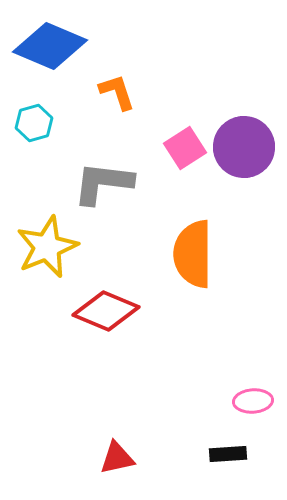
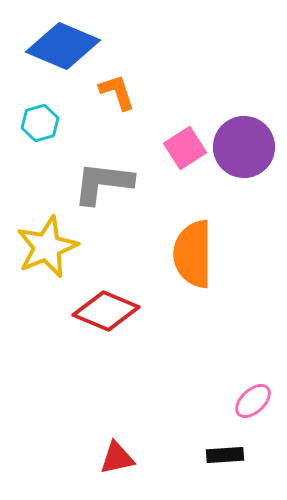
blue diamond: moved 13 px right
cyan hexagon: moved 6 px right
pink ellipse: rotated 39 degrees counterclockwise
black rectangle: moved 3 px left, 1 px down
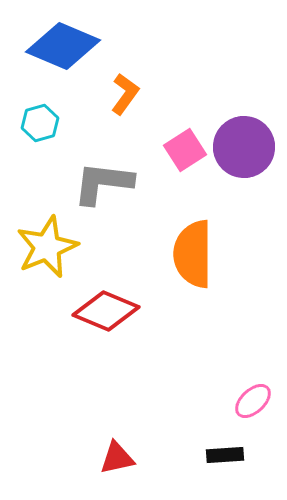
orange L-shape: moved 8 px right, 2 px down; rotated 54 degrees clockwise
pink square: moved 2 px down
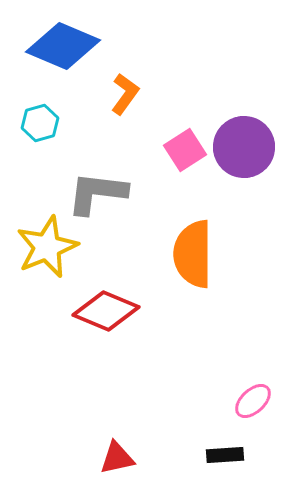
gray L-shape: moved 6 px left, 10 px down
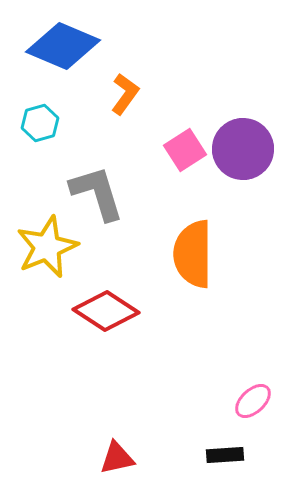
purple circle: moved 1 px left, 2 px down
gray L-shape: rotated 66 degrees clockwise
red diamond: rotated 10 degrees clockwise
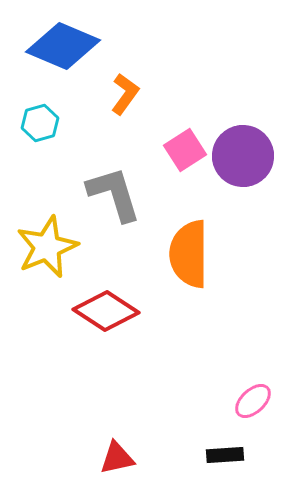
purple circle: moved 7 px down
gray L-shape: moved 17 px right, 1 px down
orange semicircle: moved 4 px left
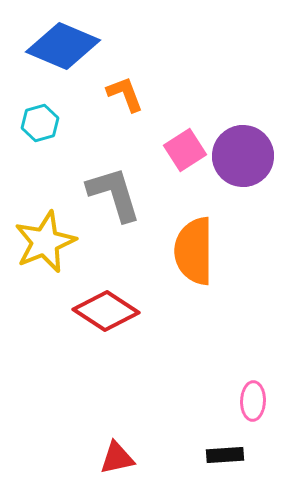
orange L-shape: rotated 57 degrees counterclockwise
yellow star: moved 2 px left, 5 px up
orange semicircle: moved 5 px right, 3 px up
pink ellipse: rotated 45 degrees counterclockwise
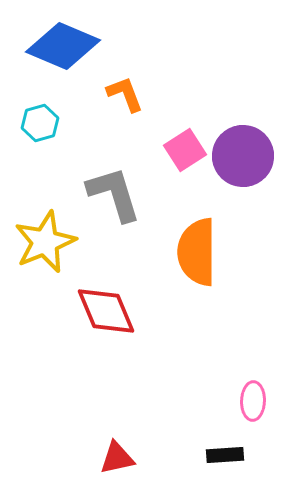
orange semicircle: moved 3 px right, 1 px down
red diamond: rotated 34 degrees clockwise
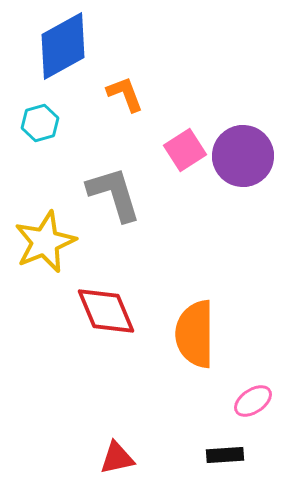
blue diamond: rotated 52 degrees counterclockwise
orange semicircle: moved 2 px left, 82 px down
pink ellipse: rotated 54 degrees clockwise
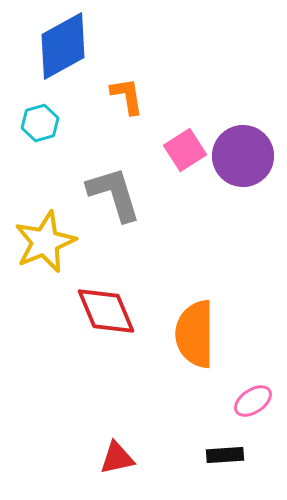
orange L-shape: moved 2 px right, 2 px down; rotated 12 degrees clockwise
